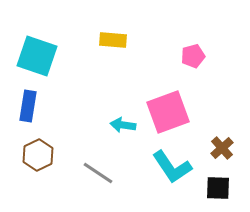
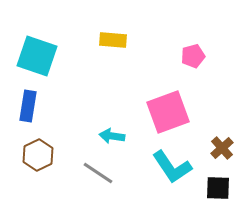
cyan arrow: moved 11 px left, 11 px down
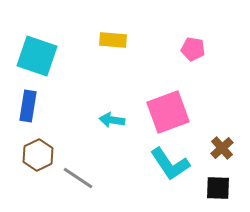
pink pentagon: moved 7 px up; rotated 25 degrees clockwise
cyan arrow: moved 16 px up
cyan L-shape: moved 2 px left, 3 px up
gray line: moved 20 px left, 5 px down
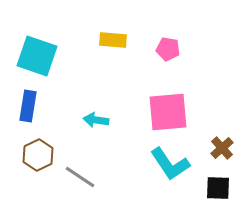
pink pentagon: moved 25 px left
pink square: rotated 15 degrees clockwise
cyan arrow: moved 16 px left
gray line: moved 2 px right, 1 px up
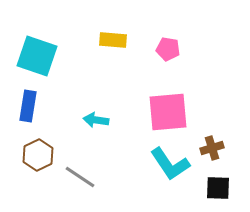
brown cross: moved 10 px left; rotated 25 degrees clockwise
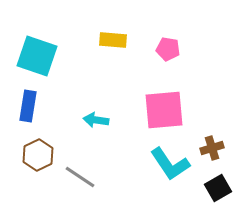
pink square: moved 4 px left, 2 px up
black square: rotated 32 degrees counterclockwise
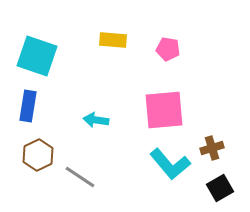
cyan L-shape: rotated 6 degrees counterclockwise
black square: moved 2 px right
